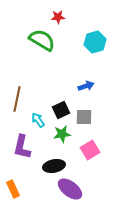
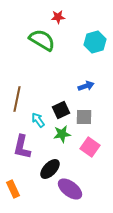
pink square: moved 3 px up; rotated 24 degrees counterclockwise
black ellipse: moved 4 px left, 3 px down; rotated 35 degrees counterclockwise
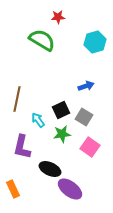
gray square: rotated 30 degrees clockwise
black ellipse: rotated 70 degrees clockwise
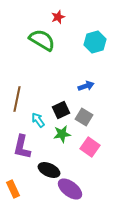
red star: rotated 16 degrees counterclockwise
black ellipse: moved 1 px left, 1 px down
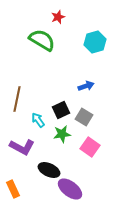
purple L-shape: rotated 75 degrees counterclockwise
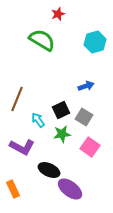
red star: moved 3 px up
brown line: rotated 10 degrees clockwise
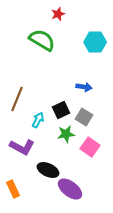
cyan hexagon: rotated 15 degrees clockwise
blue arrow: moved 2 px left, 1 px down; rotated 28 degrees clockwise
cyan arrow: rotated 63 degrees clockwise
green star: moved 4 px right
black ellipse: moved 1 px left
